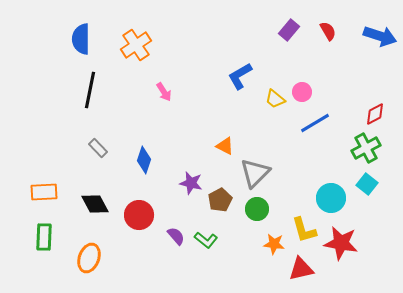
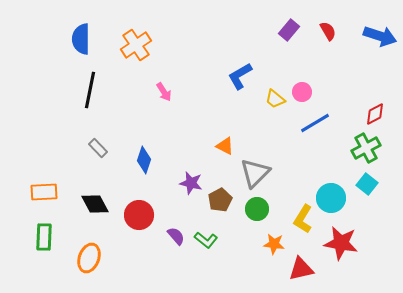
yellow L-shape: moved 1 px left, 11 px up; rotated 48 degrees clockwise
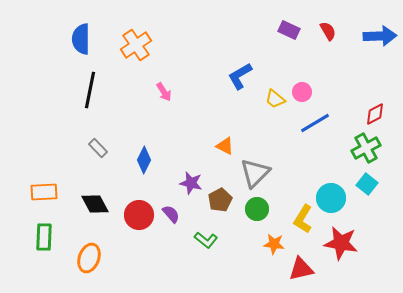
purple rectangle: rotated 75 degrees clockwise
blue arrow: rotated 20 degrees counterclockwise
blue diamond: rotated 8 degrees clockwise
purple semicircle: moved 5 px left, 22 px up
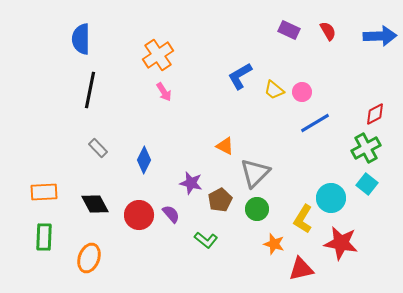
orange cross: moved 22 px right, 10 px down
yellow trapezoid: moved 1 px left, 9 px up
orange star: rotated 10 degrees clockwise
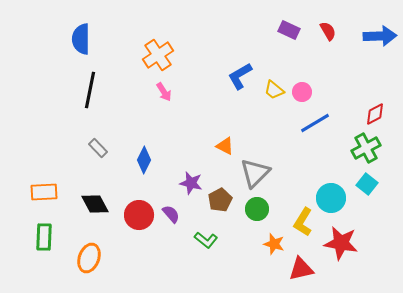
yellow L-shape: moved 3 px down
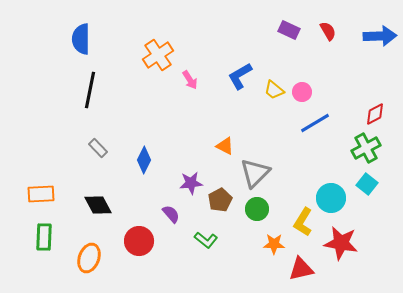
pink arrow: moved 26 px right, 12 px up
purple star: rotated 20 degrees counterclockwise
orange rectangle: moved 3 px left, 2 px down
black diamond: moved 3 px right, 1 px down
red circle: moved 26 px down
orange star: rotated 15 degrees counterclockwise
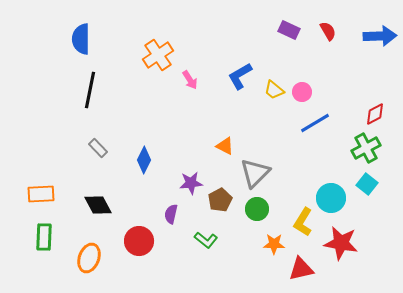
purple semicircle: rotated 126 degrees counterclockwise
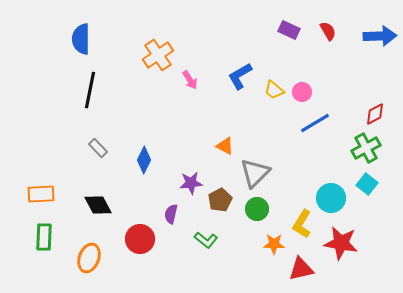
yellow L-shape: moved 1 px left, 2 px down
red circle: moved 1 px right, 2 px up
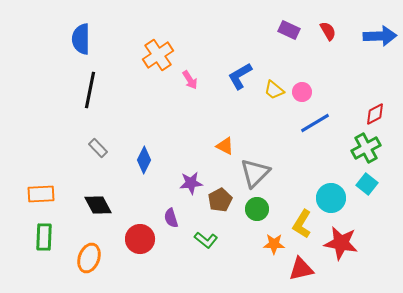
purple semicircle: moved 4 px down; rotated 30 degrees counterclockwise
